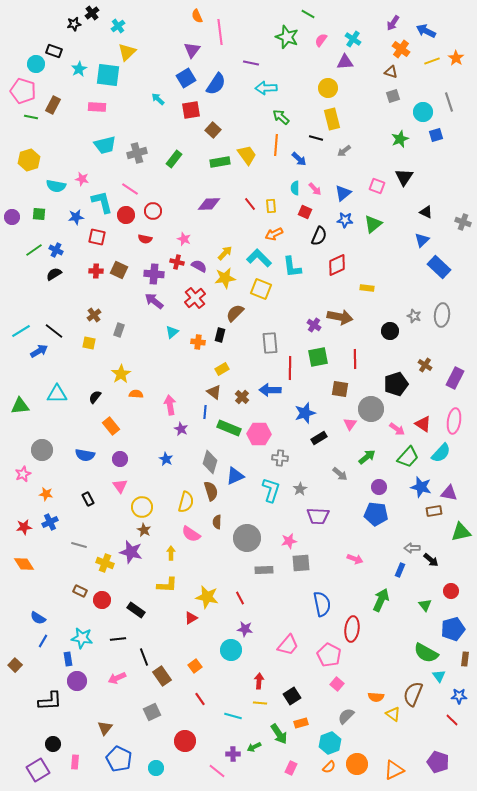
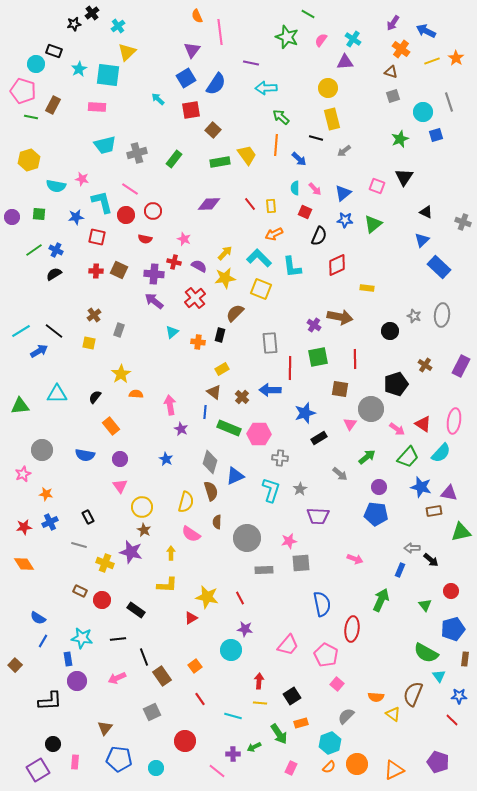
red cross at (177, 262): moved 3 px left
purple rectangle at (455, 378): moved 6 px right, 12 px up
black rectangle at (88, 499): moved 18 px down
pink pentagon at (329, 655): moved 3 px left
blue pentagon at (119, 759): rotated 20 degrees counterclockwise
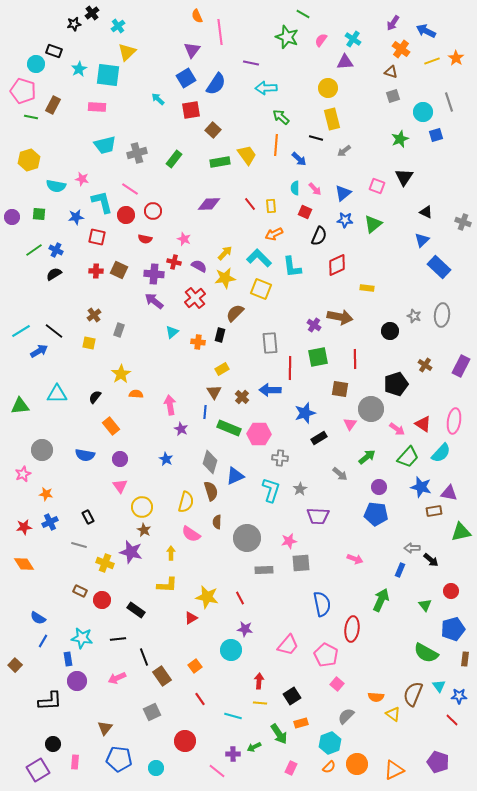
green line at (308, 14): moved 5 px left
brown triangle at (214, 392): rotated 21 degrees clockwise
cyan triangle at (439, 676): moved 10 px down
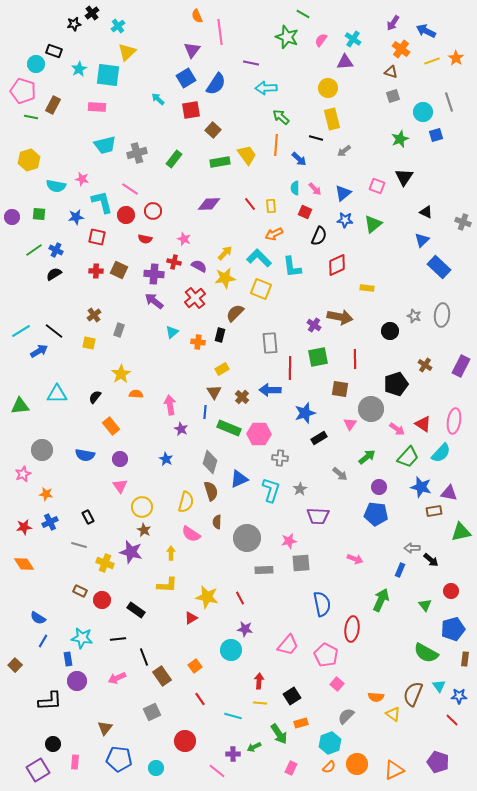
blue triangle at (235, 476): moved 4 px right, 3 px down
